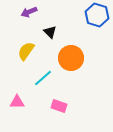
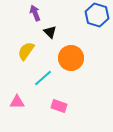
purple arrow: moved 6 px right, 1 px down; rotated 91 degrees clockwise
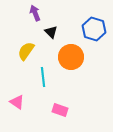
blue hexagon: moved 3 px left, 14 px down
black triangle: moved 1 px right
orange circle: moved 1 px up
cyan line: moved 1 px up; rotated 54 degrees counterclockwise
pink triangle: rotated 35 degrees clockwise
pink rectangle: moved 1 px right, 4 px down
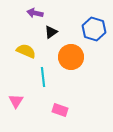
purple arrow: rotated 56 degrees counterclockwise
black triangle: rotated 40 degrees clockwise
yellow semicircle: rotated 78 degrees clockwise
pink triangle: moved 1 px left, 1 px up; rotated 28 degrees clockwise
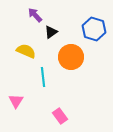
purple arrow: moved 2 px down; rotated 35 degrees clockwise
pink rectangle: moved 6 px down; rotated 35 degrees clockwise
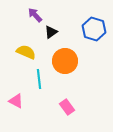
yellow semicircle: moved 1 px down
orange circle: moved 6 px left, 4 px down
cyan line: moved 4 px left, 2 px down
pink triangle: rotated 35 degrees counterclockwise
pink rectangle: moved 7 px right, 9 px up
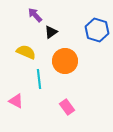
blue hexagon: moved 3 px right, 1 px down
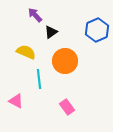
blue hexagon: rotated 20 degrees clockwise
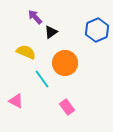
purple arrow: moved 2 px down
orange circle: moved 2 px down
cyan line: moved 3 px right; rotated 30 degrees counterclockwise
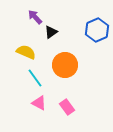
orange circle: moved 2 px down
cyan line: moved 7 px left, 1 px up
pink triangle: moved 23 px right, 2 px down
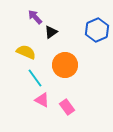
pink triangle: moved 3 px right, 3 px up
